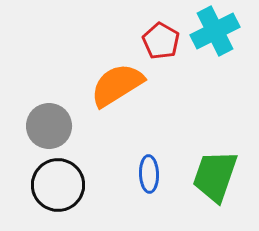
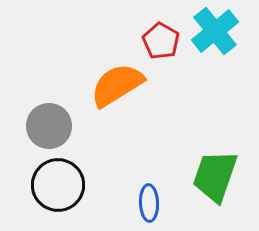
cyan cross: rotated 12 degrees counterclockwise
blue ellipse: moved 29 px down
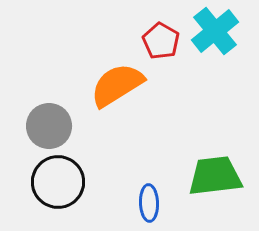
green trapezoid: rotated 64 degrees clockwise
black circle: moved 3 px up
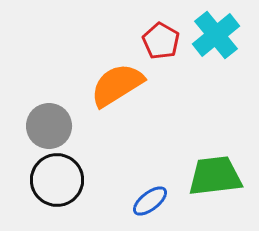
cyan cross: moved 1 px right, 4 px down
black circle: moved 1 px left, 2 px up
blue ellipse: moved 1 px right, 2 px up; rotated 54 degrees clockwise
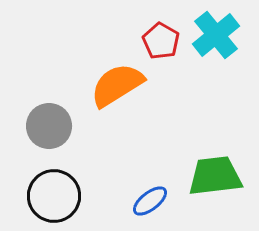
black circle: moved 3 px left, 16 px down
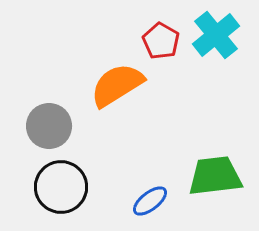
black circle: moved 7 px right, 9 px up
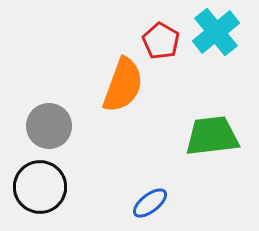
cyan cross: moved 3 px up
orange semicircle: moved 6 px right; rotated 142 degrees clockwise
green trapezoid: moved 3 px left, 40 px up
black circle: moved 21 px left
blue ellipse: moved 2 px down
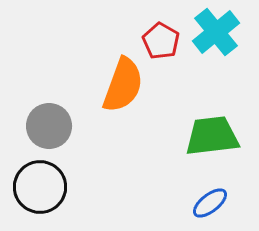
blue ellipse: moved 60 px right
